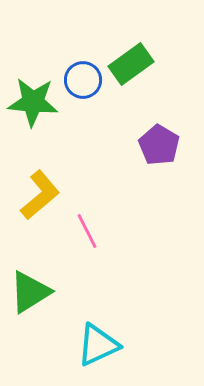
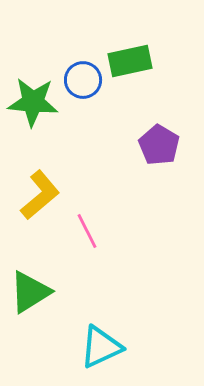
green rectangle: moved 1 px left, 3 px up; rotated 24 degrees clockwise
cyan triangle: moved 3 px right, 2 px down
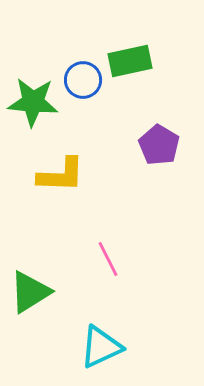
yellow L-shape: moved 21 px right, 20 px up; rotated 42 degrees clockwise
pink line: moved 21 px right, 28 px down
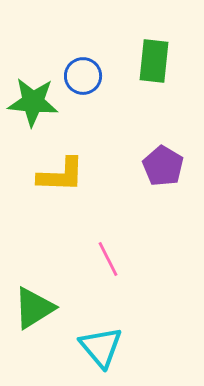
green rectangle: moved 24 px right; rotated 72 degrees counterclockwise
blue circle: moved 4 px up
purple pentagon: moved 4 px right, 21 px down
green triangle: moved 4 px right, 16 px down
cyan triangle: rotated 45 degrees counterclockwise
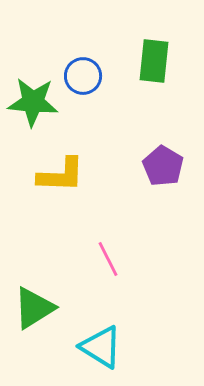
cyan triangle: rotated 18 degrees counterclockwise
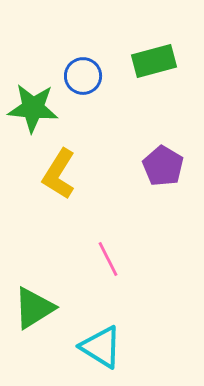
green rectangle: rotated 69 degrees clockwise
green star: moved 6 px down
yellow L-shape: moved 2 px left, 1 px up; rotated 120 degrees clockwise
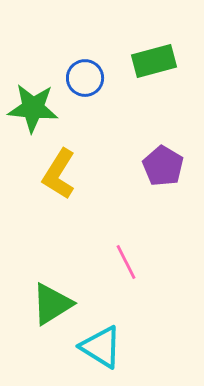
blue circle: moved 2 px right, 2 px down
pink line: moved 18 px right, 3 px down
green triangle: moved 18 px right, 4 px up
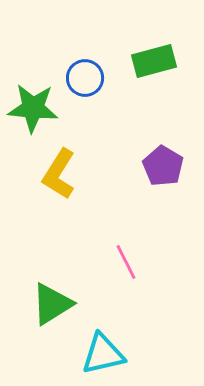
cyan triangle: moved 2 px right, 7 px down; rotated 45 degrees counterclockwise
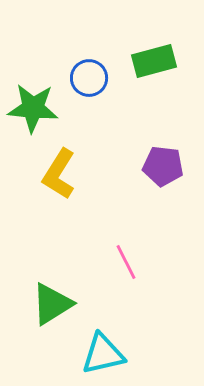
blue circle: moved 4 px right
purple pentagon: rotated 24 degrees counterclockwise
